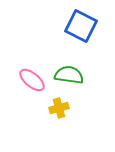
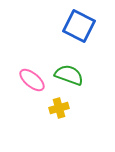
blue square: moved 2 px left
green semicircle: rotated 12 degrees clockwise
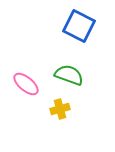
pink ellipse: moved 6 px left, 4 px down
yellow cross: moved 1 px right, 1 px down
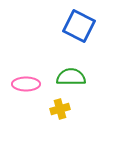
green semicircle: moved 2 px right, 2 px down; rotated 20 degrees counterclockwise
pink ellipse: rotated 40 degrees counterclockwise
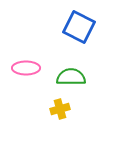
blue square: moved 1 px down
pink ellipse: moved 16 px up
